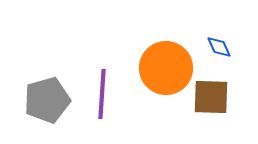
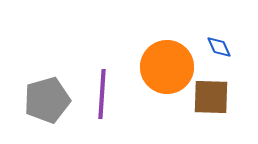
orange circle: moved 1 px right, 1 px up
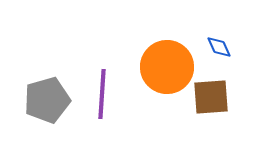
brown square: rotated 6 degrees counterclockwise
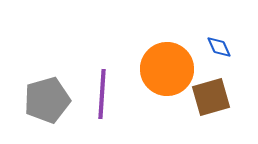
orange circle: moved 2 px down
brown square: rotated 12 degrees counterclockwise
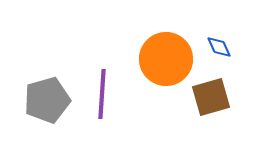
orange circle: moved 1 px left, 10 px up
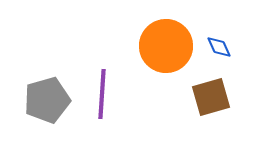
orange circle: moved 13 px up
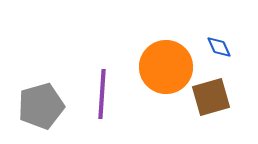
orange circle: moved 21 px down
gray pentagon: moved 6 px left, 6 px down
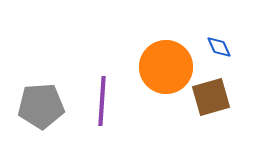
purple line: moved 7 px down
gray pentagon: rotated 12 degrees clockwise
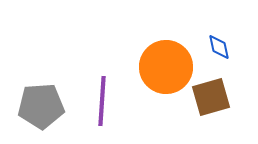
blue diamond: rotated 12 degrees clockwise
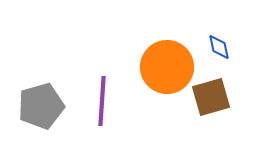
orange circle: moved 1 px right
gray pentagon: rotated 12 degrees counterclockwise
